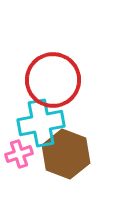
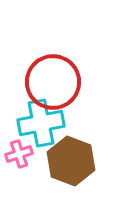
red circle: moved 2 px down
brown hexagon: moved 5 px right, 7 px down
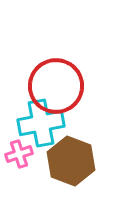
red circle: moved 3 px right, 4 px down
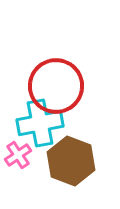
cyan cross: moved 1 px left
pink cross: moved 1 px left, 1 px down; rotated 16 degrees counterclockwise
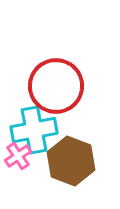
cyan cross: moved 6 px left, 7 px down
pink cross: moved 1 px down
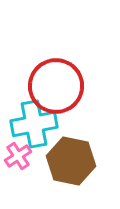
cyan cross: moved 6 px up
brown hexagon: rotated 9 degrees counterclockwise
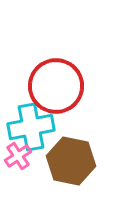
cyan cross: moved 3 px left, 3 px down
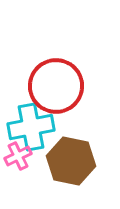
pink cross: rotated 8 degrees clockwise
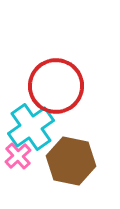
cyan cross: rotated 24 degrees counterclockwise
pink cross: rotated 16 degrees counterclockwise
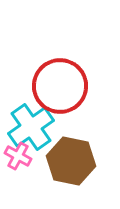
red circle: moved 4 px right
pink cross: rotated 20 degrees counterclockwise
